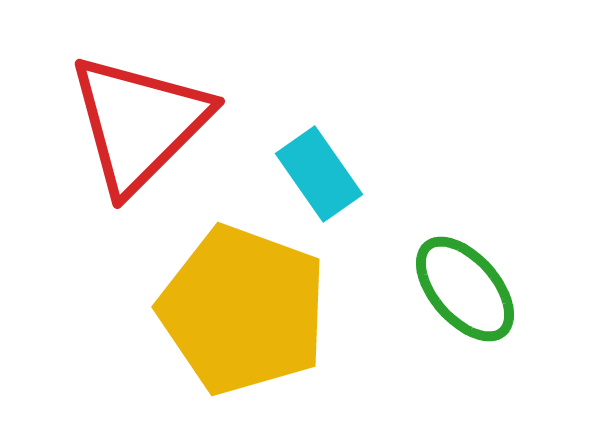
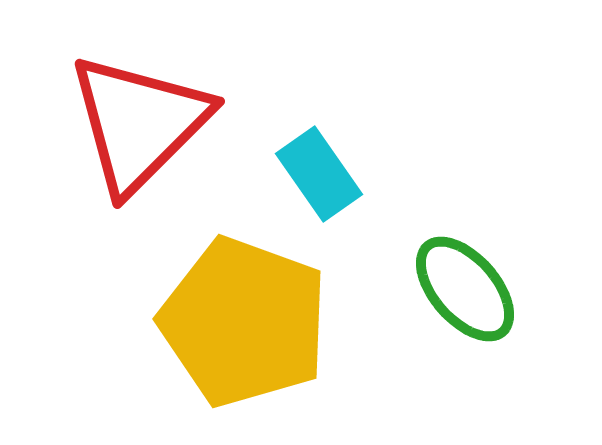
yellow pentagon: moved 1 px right, 12 px down
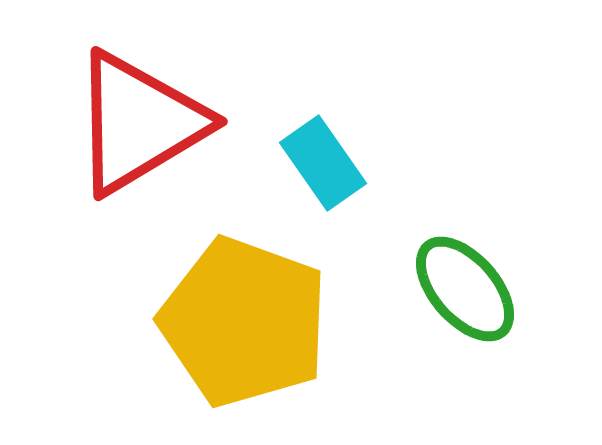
red triangle: rotated 14 degrees clockwise
cyan rectangle: moved 4 px right, 11 px up
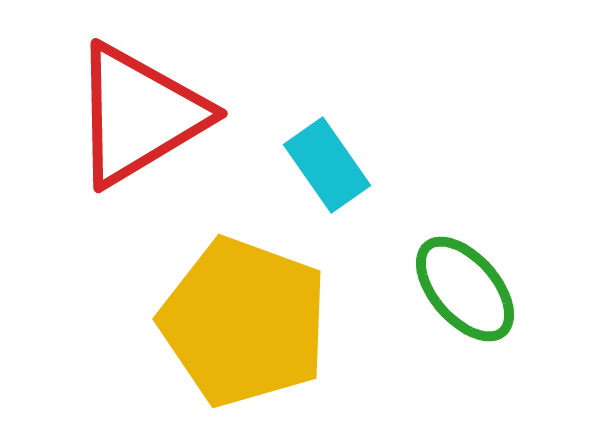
red triangle: moved 8 px up
cyan rectangle: moved 4 px right, 2 px down
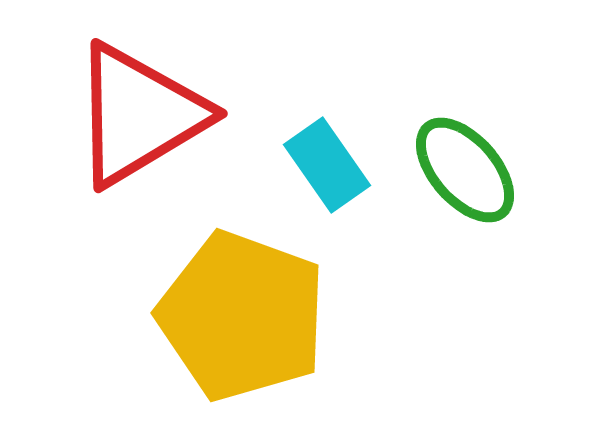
green ellipse: moved 119 px up
yellow pentagon: moved 2 px left, 6 px up
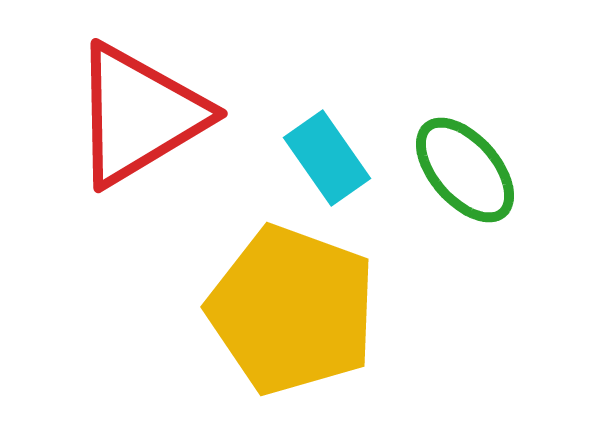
cyan rectangle: moved 7 px up
yellow pentagon: moved 50 px right, 6 px up
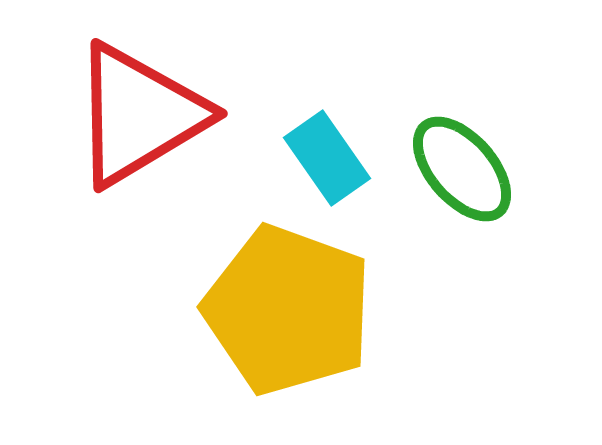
green ellipse: moved 3 px left, 1 px up
yellow pentagon: moved 4 px left
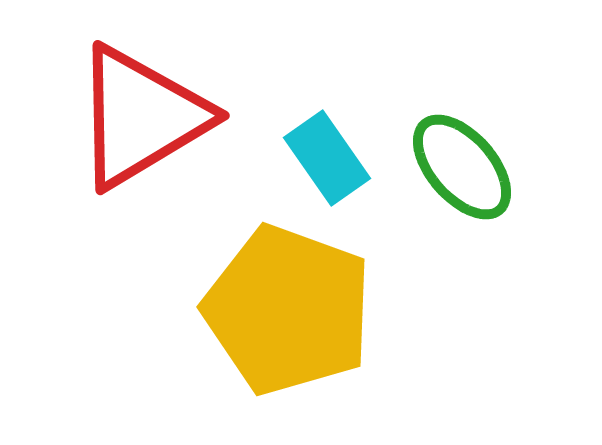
red triangle: moved 2 px right, 2 px down
green ellipse: moved 2 px up
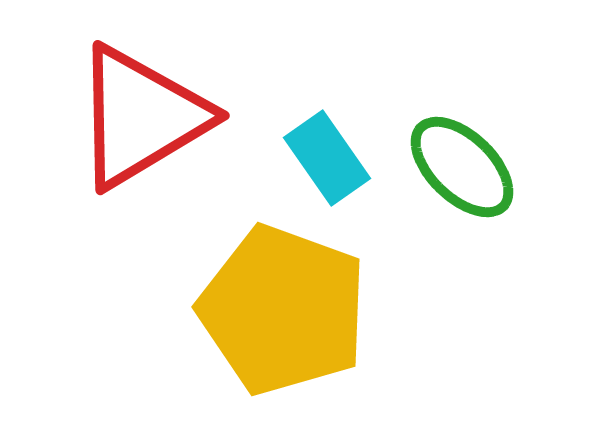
green ellipse: rotated 5 degrees counterclockwise
yellow pentagon: moved 5 px left
